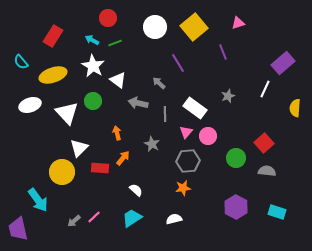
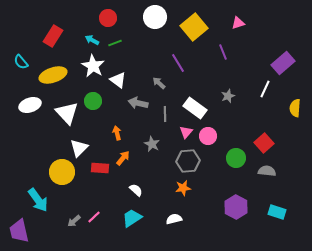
white circle at (155, 27): moved 10 px up
purple trapezoid at (18, 229): moved 1 px right, 2 px down
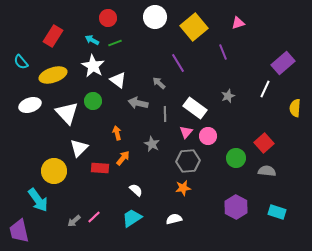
yellow circle at (62, 172): moved 8 px left, 1 px up
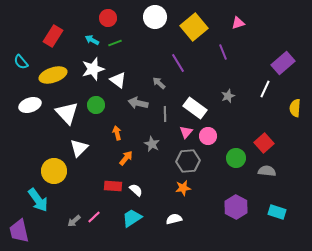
white star at (93, 66): moved 3 px down; rotated 25 degrees clockwise
green circle at (93, 101): moved 3 px right, 4 px down
orange arrow at (123, 158): moved 3 px right
red rectangle at (100, 168): moved 13 px right, 18 px down
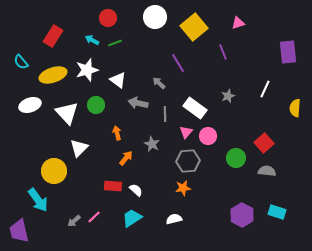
purple rectangle at (283, 63): moved 5 px right, 11 px up; rotated 55 degrees counterclockwise
white star at (93, 69): moved 6 px left, 1 px down
purple hexagon at (236, 207): moved 6 px right, 8 px down
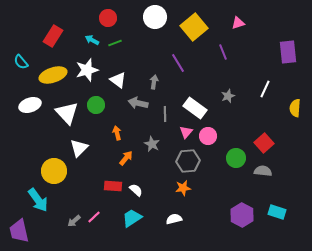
gray arrow at (159, 83): moved 5 px left, 1 px up; rotated 56 degrees clockwise
gray semicircle at (267, 171): moved 4 px left
